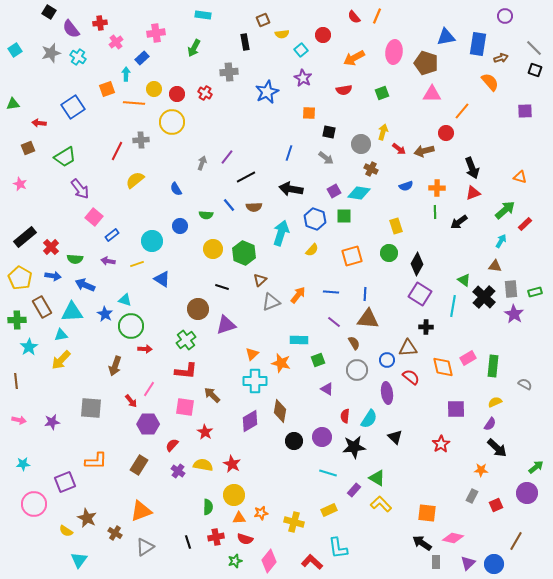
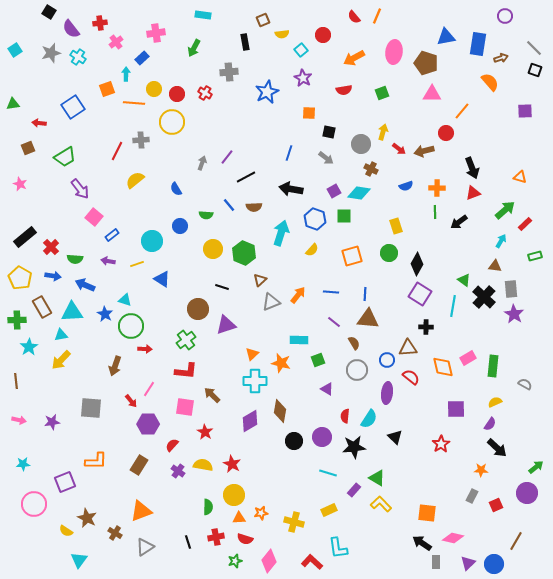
green rectangle at (535, 292): moved 36 px up
purple ellipse at (387, 393): rotated 15 degrees clockwise
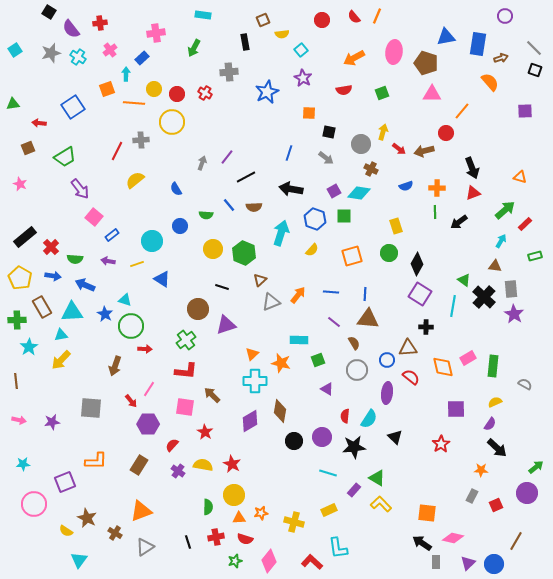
red circle at (323, 35): moved 1 px left, 15 px up
pink cross at (116, 42): moved 6 px left, 8 px down
